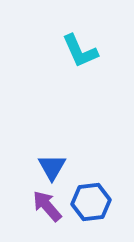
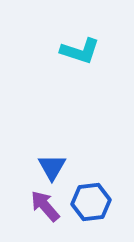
cyan L-shape: rotated 48 degrees counterclockwise
purple arrow: moved 2 px left
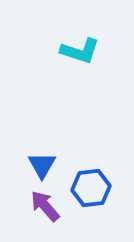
blue triangle: moved 10 px left, 2 px up
blue hexagon: moved 14 px up
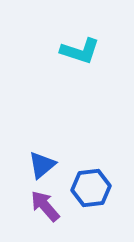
blue triangle: rotated 20 degrees clockwise
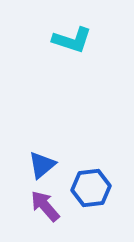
cyan L-shape: moved 8 px left, 11 px up
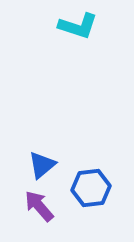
cyan L-shape: moved 6 px right, 14 px up
purple arrow: moved 6 px left
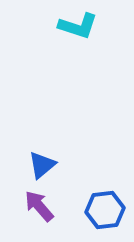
blue hexagon: moved 14 px right, 22 px down
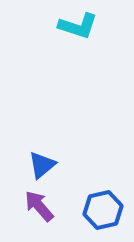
blue hexagon: moved 2 px left; rotated 6 degrees counterclockwise
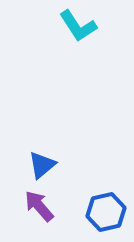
cyan L-shape: rotated 39 degrees clockwise
blue hexagon: moved 3 px right, 2 px down
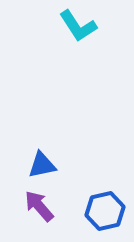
blue triangle: rotated 28 degrees clockwise
blue hexagon: moved 1 px left, 1 px up
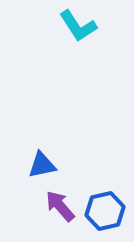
purple arrow: moved 21 px right
